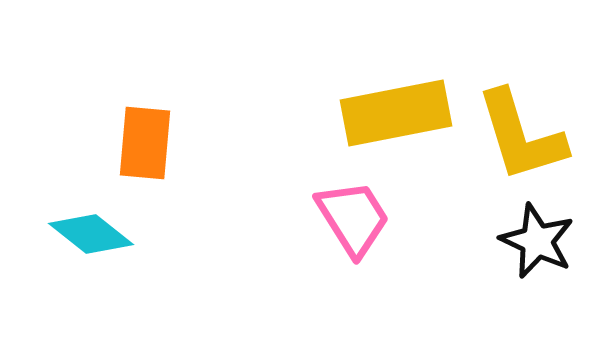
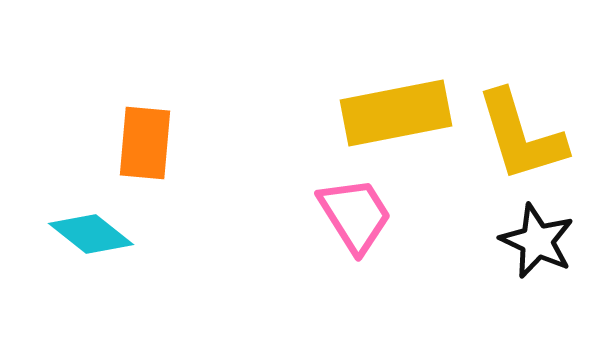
pink trapezoid: moved 2 px right, 3 px up
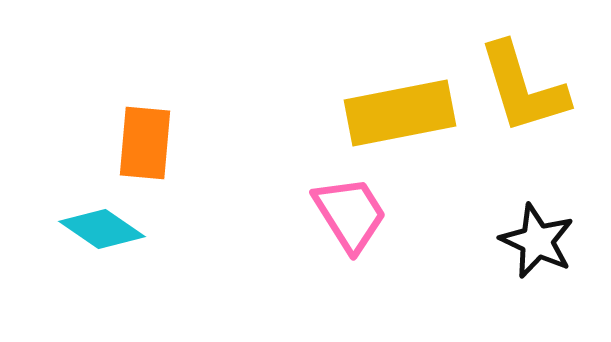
yellow rectangle: moved 4 px right
yellow L-shape: moved 2 px right, 48 px up
pink trapezoid: moved 5 px left, 1 px up
cyan diamond: moved 11 px right, 5 px up; rotated 4 degrees counterclockwise
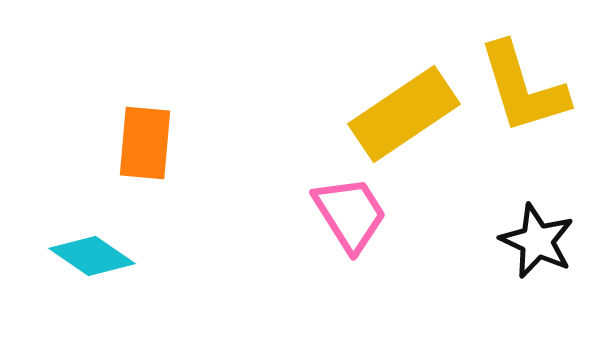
yellow rectangle: moved 4 px right, 1 px down; rotated 23 degrees counterclockwise
cyan diamond: moved 10 px left, 27 px down
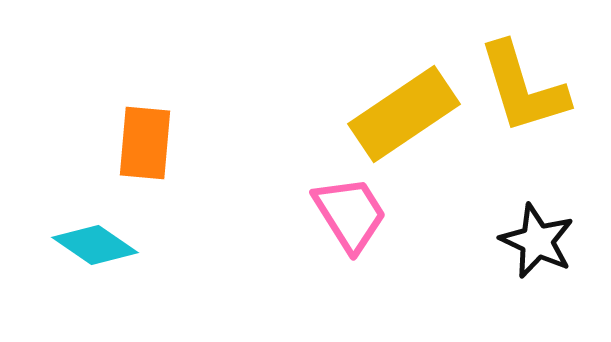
cyan diamond: moved 3 px right, 11 px up
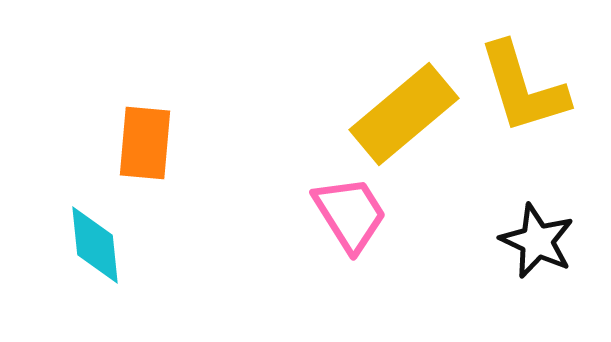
yellow rectangle: rotated 6 degrees counterclockwise
cyan diamond: rotated 50 degrees clockwise
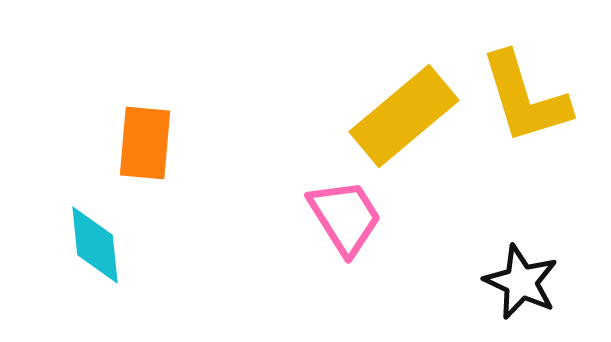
yellow L-shape: moved 2 px right, 10 px down
yellow rectangle: moved 2 px down
pink trapezoid: moved 5 px left, 3 px down
black star: moved 16 px left, 41 px down
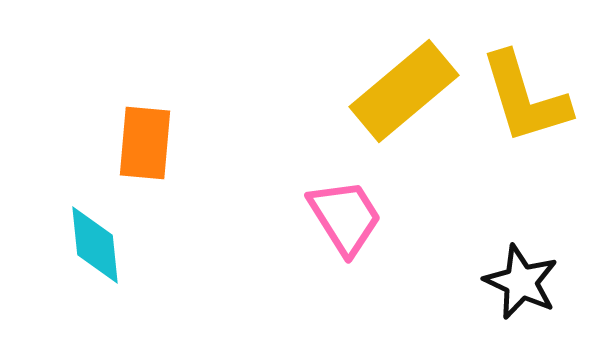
yellow rectangle: moved 25 px up
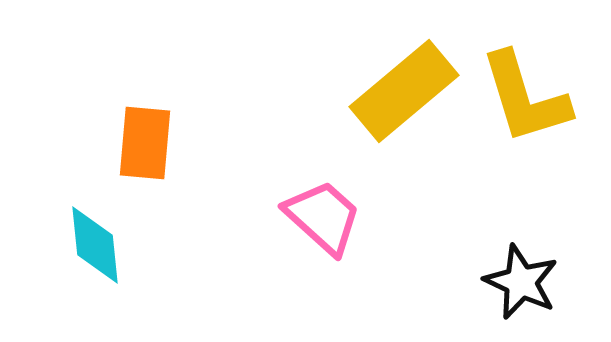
pink trapezoid: moved 22 px left; rotated 16 degrees counterclockwise
